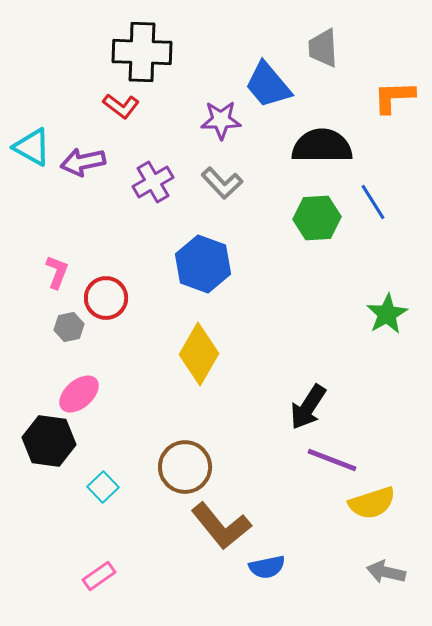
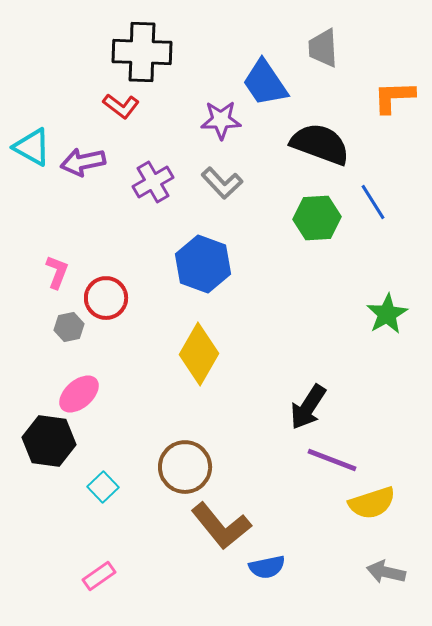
blue trapezoid: moved 3 px left, 2 px up; rotated 6 degrees clockwise
black semicircle: moved 2 px left, 2 px up; rotated 20 degrees clockwise
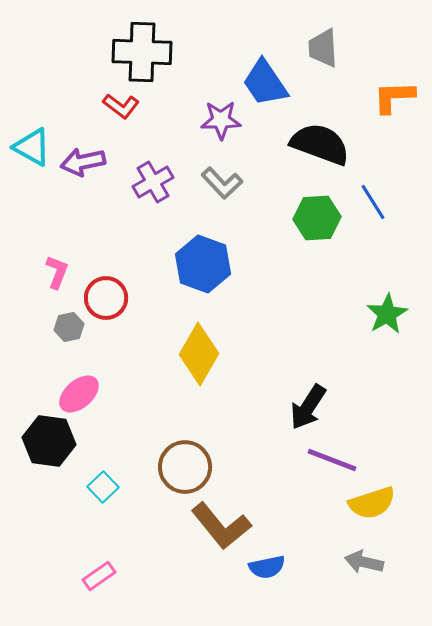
gray arrow: moved 22 px left, 10 px up
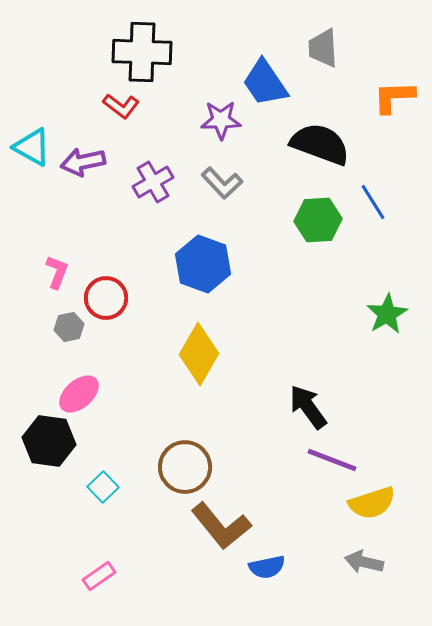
green hexagon: moved 1 px right, 2 px down
black arrow: rotated 111 degrees clockwise
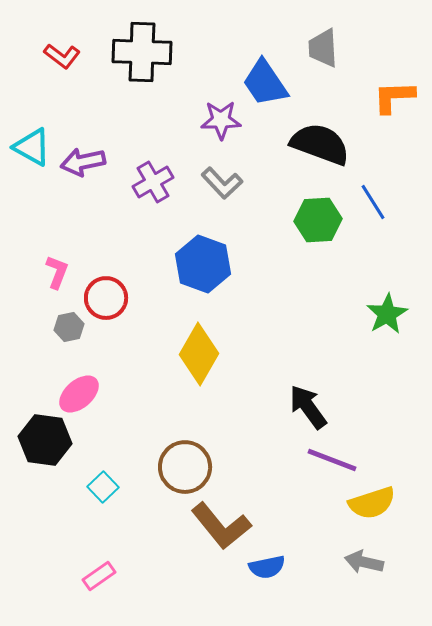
red L-shape: moved 59 px left, 50 px up
black hexagon: moved 4 px left, 1 px up
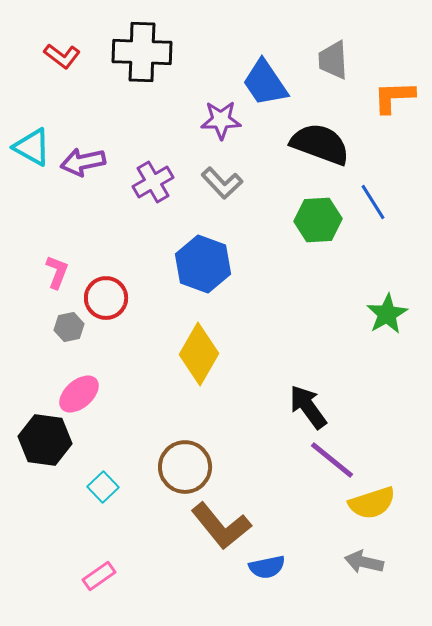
gray trapezoid: moved 10 px right, 12 px down
purple line: rotated 18 degrees clockwise
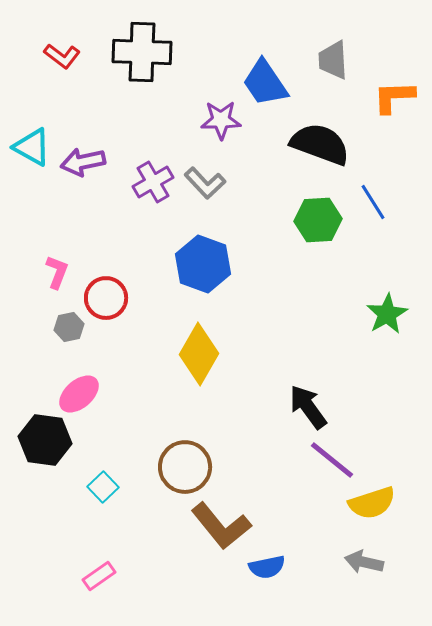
gray L-shape: moved 17 px left
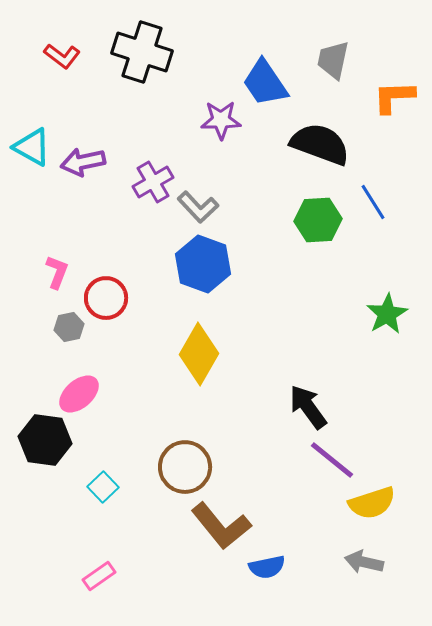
black cross: rotated 16 degrees clockwise
gray trapezoid: rotated 15 degrees clockwise
gray L-shape: moved 7 px left, 24 px down
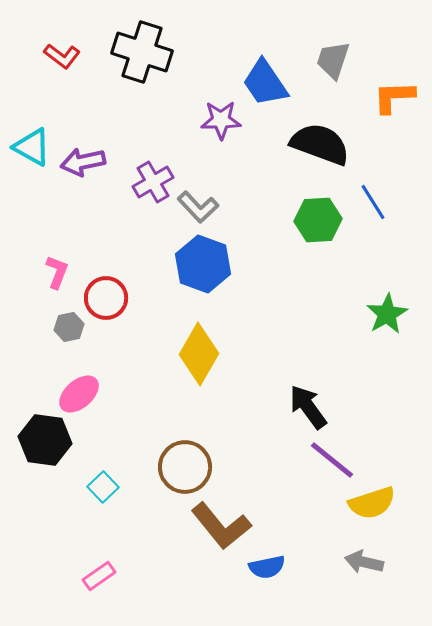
gray trapezoid: rotated 6 degrees clockwise
